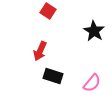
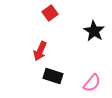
red square: moved 2 px right, 2 px down; rotated 21 degrees clockwise
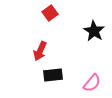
black rectangle: moved 1 px up; rotated 24 degrees counterclockwise
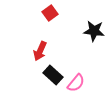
black star: rotated 25 degrees counterclockwise
black rectangle: rotated 48 degrees clockwise
pink semicircle: moved 16 px left
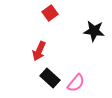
red arrow: moved 1 px left
black rectangle: moved 3 px left, 3 px down
